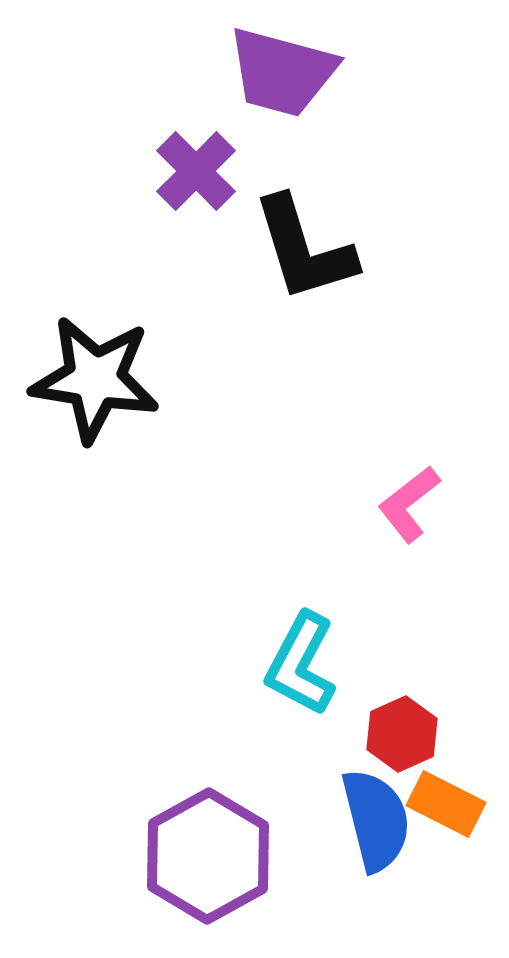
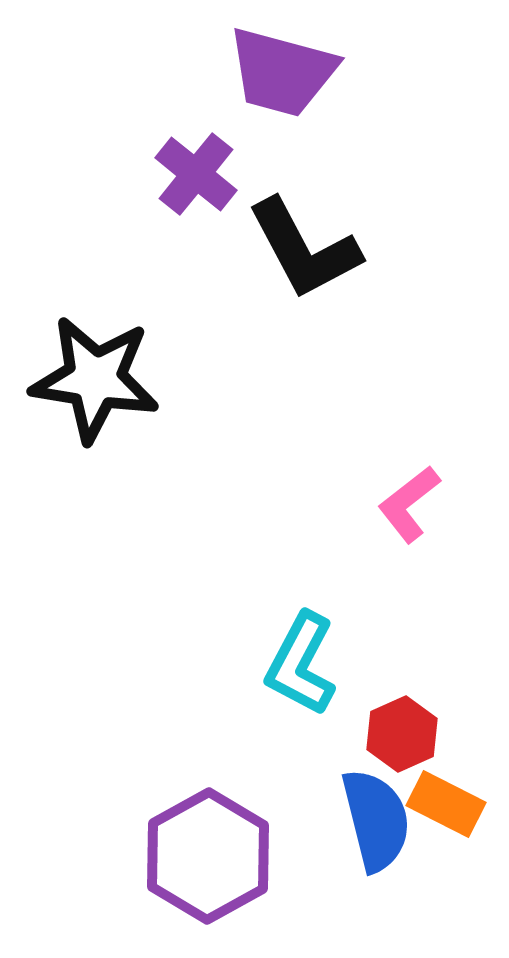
purple cross: moved 3 px down; rotated 6 degrees counterclockwise
black L-shape: rotated 11 degrees counterclockwise
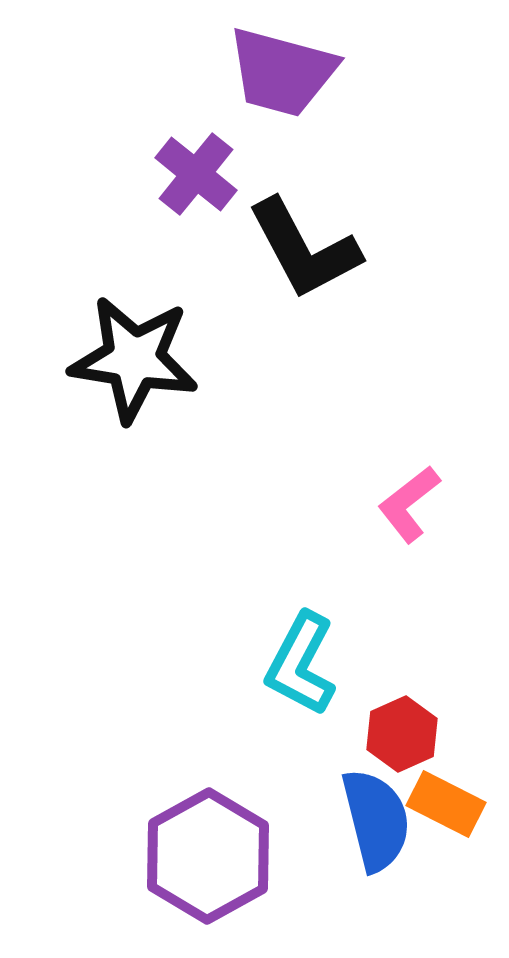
black star: moved 39 px right, 20 px up
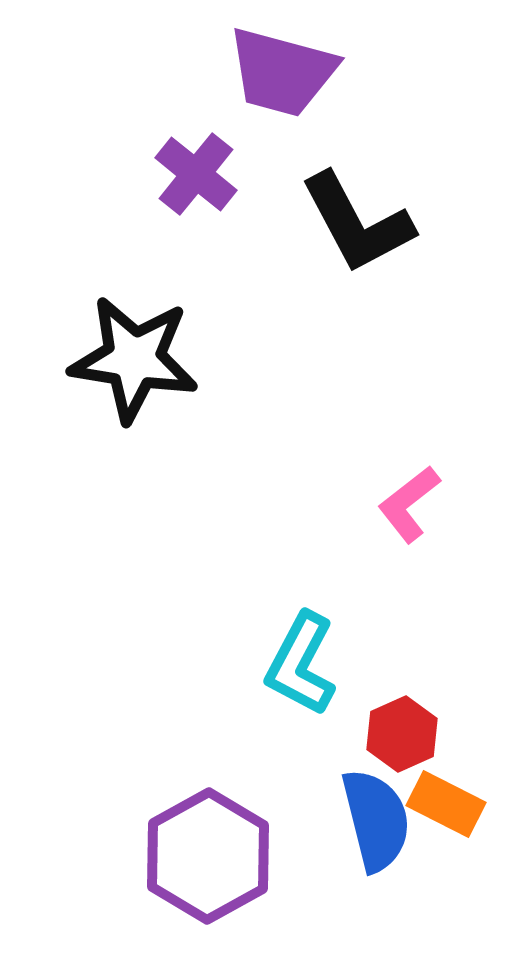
black L-shape: moved 53 px right, 26 px up
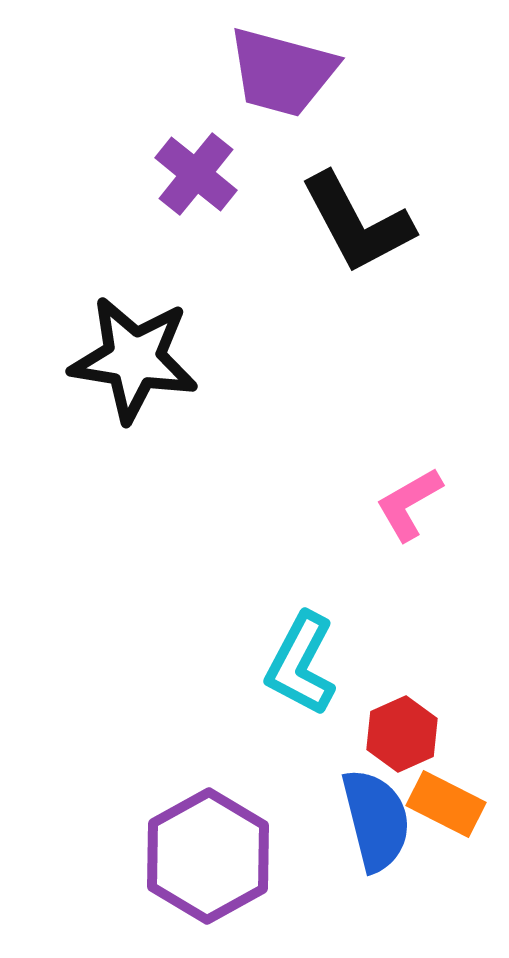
pink L-shape: rotated 8 degrees clockwise
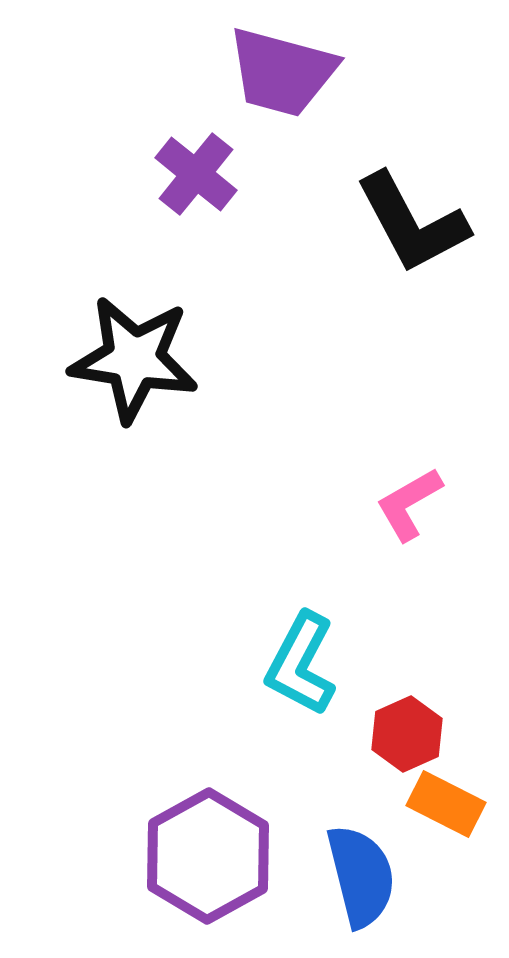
black L-shape: moved 55 px right
red hexagon: moved 5 px right
blue semicircle: moved 15 px left, 56 px down
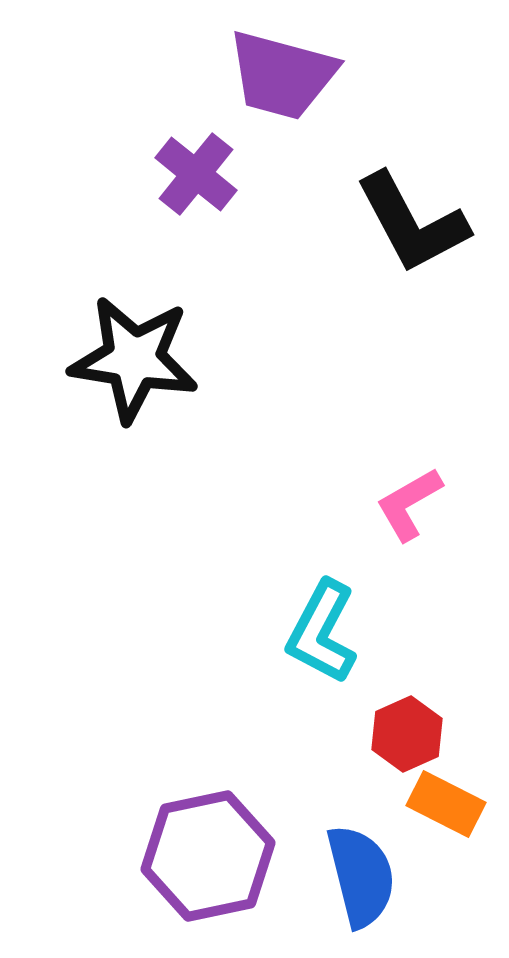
purple trapezoid: moved 3 px down
cyan L-shape: moved 21 px right, 32 px up
purple hexagon: rotated 17 degrees clockwise
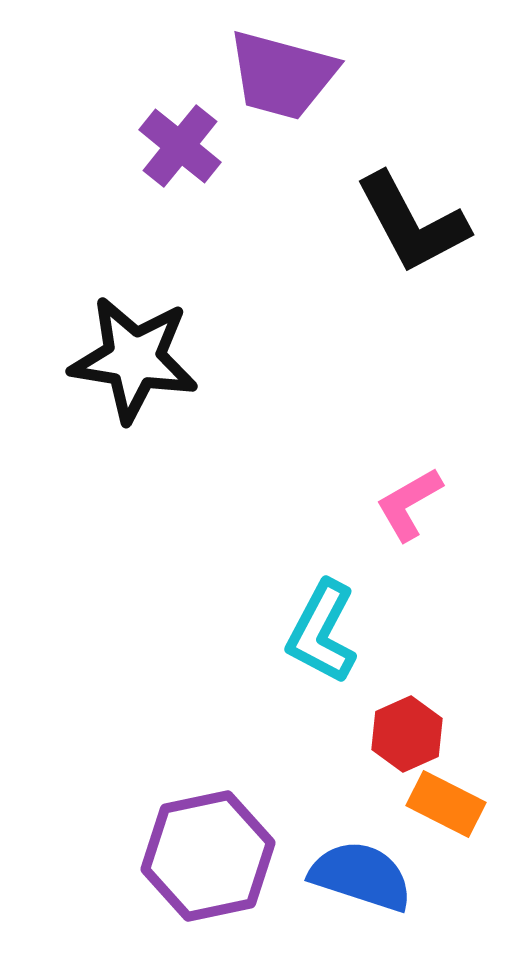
purple cross: moved 16 px left, 28 px up
blue semicircle: rotated 58 degrees counterclockwise
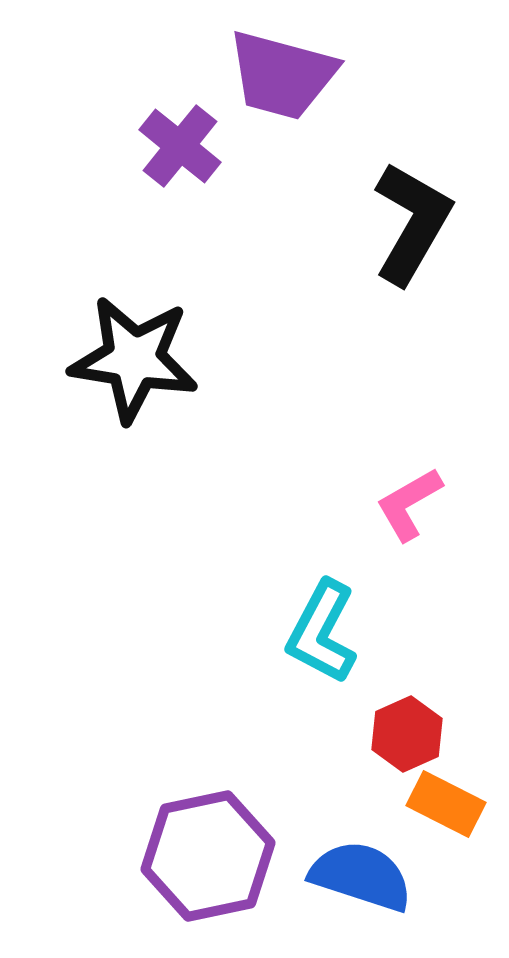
black L-shape: rotated 122 degrees counterclockwise
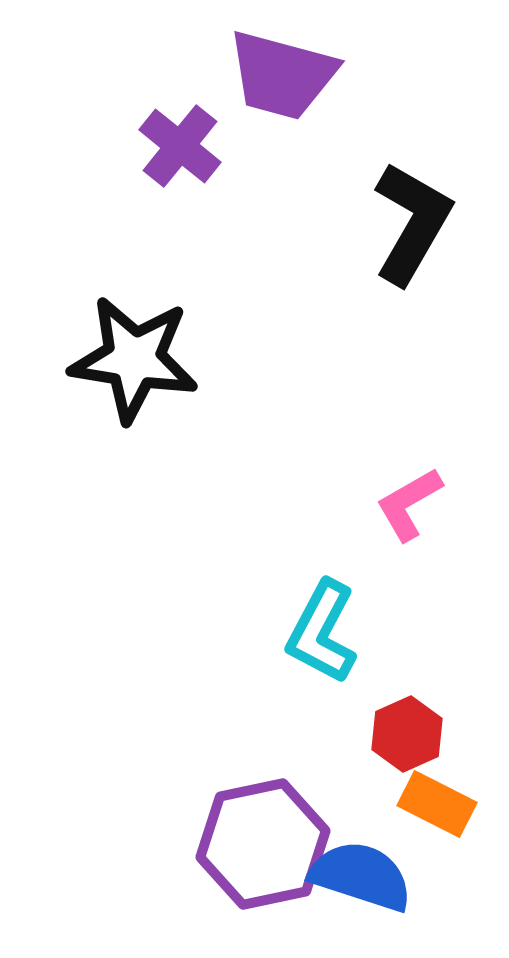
orange rectangle: moved 9 px left
purple hexagon: moved 55 px right, 12 px up
